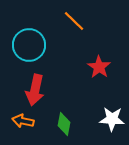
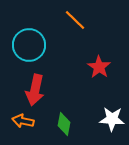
orange line: moved 1 px right, 1 px up
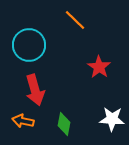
red arrow: rotated 28 degrees counterclockwise
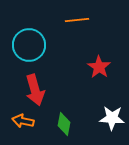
orange line: moved 2 px right; rotated 50 degrees counterclockwise
white star: moved 1 px up
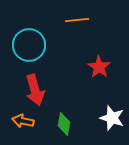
white star: rotated 15 degrees clockwise
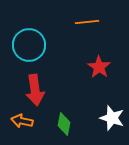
orange line: moved 10 px right, 2 px down
red arrow: rotated 8 degrees clockwise
orange arrow: moved 1 px left
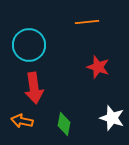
red star: moved 1 px left; rotated 15 degrees counterclockwise
red arrow: moved 1 px left, 2 px up
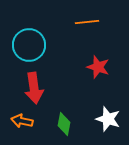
white star: moved 4 px left, 1 px down
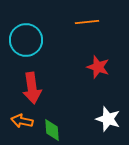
cyan circle: moved 3 px left, 5 px up
red arrow: moved 2 px left
green diamond: moved 12 px left, 6 px down; rotated 15 degrees counterclockwise
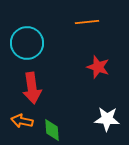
cyan circle: moved 1 px right, 3 px down
white star: moved 1 px left; rotated 15 degrees counterclockwise
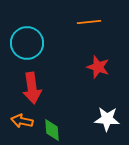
orange line: moved 2 px right
